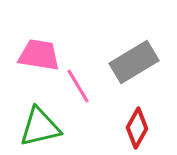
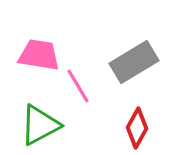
green triangle: moved 2 px up; rotated 15 degrees counterclockwise
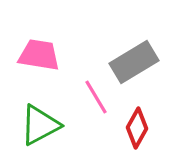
pink line: moved 18 px right, 11 px down
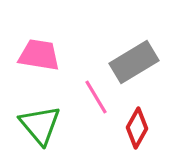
green triangle: rotated 42 degrees counterclockwise
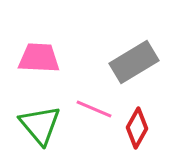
pink trapezoid: moved 3 px down; rotated 6 degrees counterclockwise
pink line: moved 2 px left, 12 px down; rotated 36 degrees counterclockwise
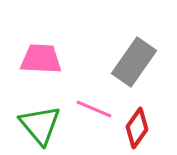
pink trapezoid: moved 2 px right, 1 px down
gray rectangle: rotated 24 degrees counterclockwise
red diamond: rotated 6 degrees clockwise
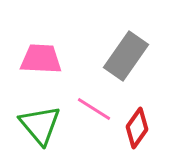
gray rectangle: moved 8 px left, 6 px up
pink line: rotated 9 degrees clockwise
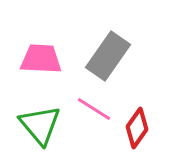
gray rectangle: moved 18 px left
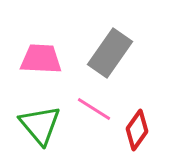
gray rectangle: moved 2 px right, 3 px up
red diamond: moved 2 px down
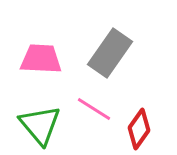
red diamond: moved 2 px right, 1 px up
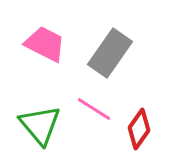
pink trapezoid: moved 4 px right, 15 px up; rotated 24 degrees clockwise
